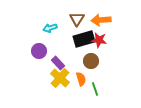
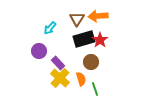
orange arrow: moved 3 px left, 4 px up
cyan arrow: rotated 32 degrees counterclockwise
red star: moved 1 px right; rotated 28 degrees clockwise
brown circle: moved 1 px down
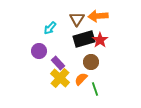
orange semicircle: rotated 120 degrees counterclockwise
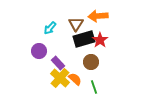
brown triangle: moved 1 px left, 5 px down
orange semicircle: moved 6 px left; rotated 88 degrees clockwise
green line: moved 1 px left, 2 px up
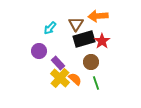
red star: moved 2 px right, 1 px down
green line: moved 2 px right, 4 px up
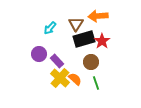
purple circle: moved 3 px down
purple rectangle: moved 1 px left, 2 px up
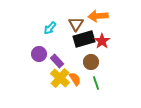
orange semicircle: rotated 16 degrees clockwise
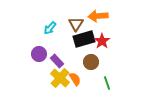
green line: moved 11 px right
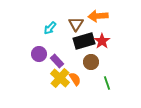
black rectangle: moved 2 px down
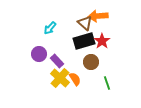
brown triangle: moved 9 px right, 1 px up; rotated 21 degrees counterclockwise
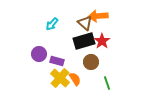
cyan arrow: moved 2 px right, 4 px up
purple rectangle: rotated 32 degrees counterclockwise
